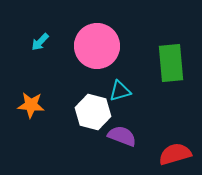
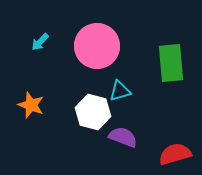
orange star: rotated 16 degrees clockwise
purple semicircle: moved 1 px right, 1 px down
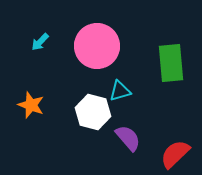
purple semicircle: moved 5 px right, 1 px down; rotated 28 degrees clockwise
red semicircle: rotated 28 degrees counterclockwise
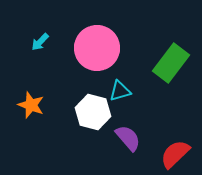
pink circle: moved 2 px down
green rectangle: rotated 42 degrees clockwise
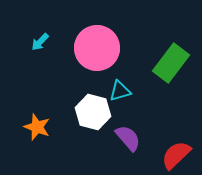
orange star: moved 6 px right, 22 px down
red semicircle: moved 1 px right, 1 px down
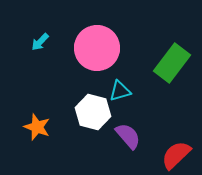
green rectangle: moved 1 px right
purple semicircle: moved 2 px up
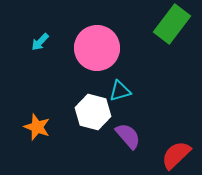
green rectangle: moved 39 px up
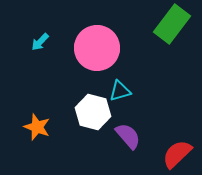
red semicircle: moved 1 px right, 1 px up
